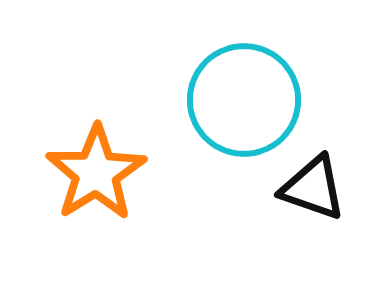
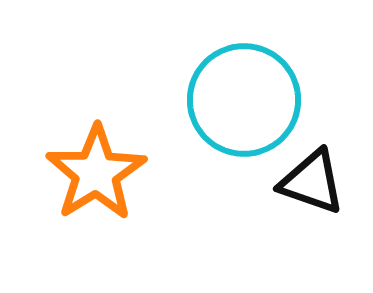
black triangle: moved 1 px left, 6 px up
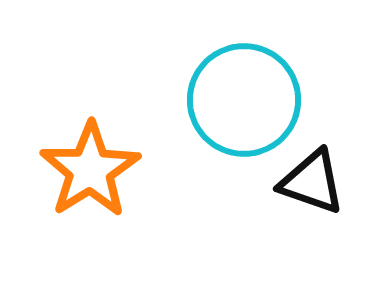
orange star: moved 6 px left, 3 px up
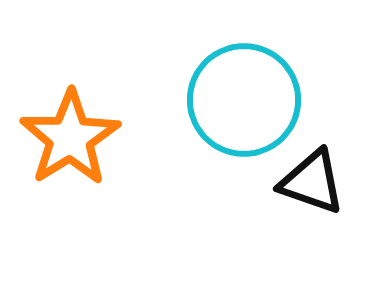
orange star: moved 20 px left, 32 px up
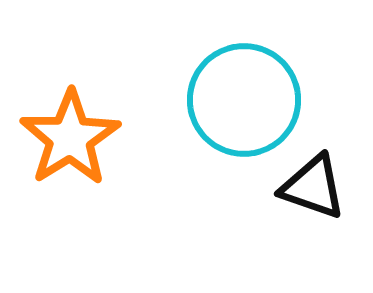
black triangle: moved 1 px right, 5 px down
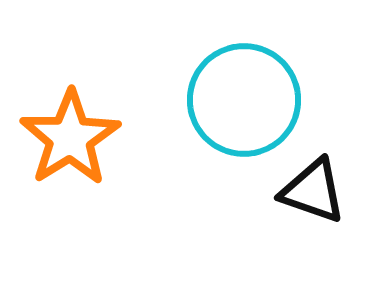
black triangle: moved 4 px down
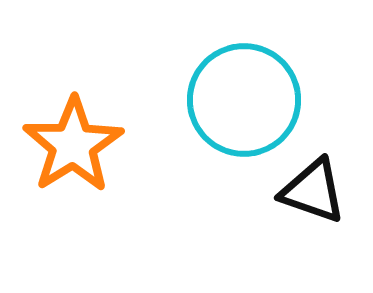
orange star: moved 3 px right, 7 px down
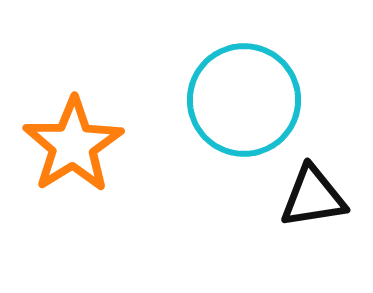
black triangle: moved 6 px down; rotated 28 degrees counterclockwise
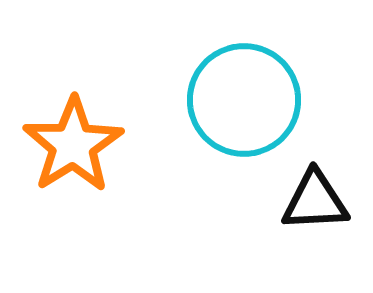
black triangle: moved 2 px right, 4 px down; rotated 6 degrees clockwise
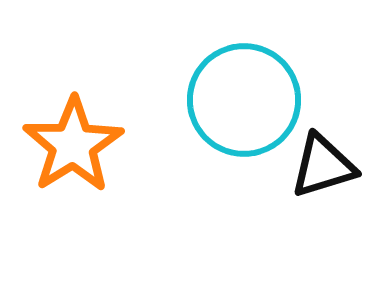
black triangle: moved 8 px right, 35 px up; rotated 14 degrees counterclockwise
